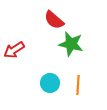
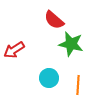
cyan circle: moved 1 px left, 5 px up
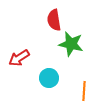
red semicircle: rotated 40 degrees clockwise
red arrow: moved 5 px right, 8 px down
orange line: moved 6 px right, 6 px down
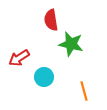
red semicircle: moved 3 px left
cyan circle: moved 5 px left, 1 px up
orange line: rotated 18 degrees counterclockwise
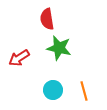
red semicircle: moved 4 px left, 1 px up
green star: moved 12 px left, 4 px down
cyan circle: moved 9 px right, 13 px down
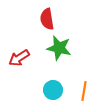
orange line: rotated 24 degrees clockwise
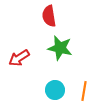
red semicircle: moved 2 px right, 3 px up
green star: moved 1 px right
cyan circle: moved 2 px right
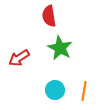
green star: rotated 15 degrees clockwise
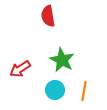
red semicircle: moved 1 px left
green star: moved 2 px right, 12 px down
red arrow: moved 1 px right, 11 px down
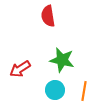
green star: rotated 15 degrees counterclockwise
